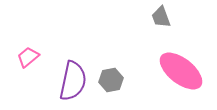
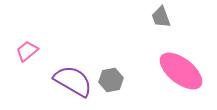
pink trapezoid: moved 1 px left, 6 px up
purple semicircle: rotated 72 degrees counterclockwise
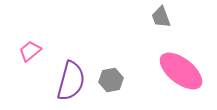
pink trapezoid: moved 3 px right
purple semicircle: moved 2 px left; rotated 75 degrees clockwise
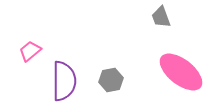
pink ellipse: moved 1 px down
purple semicircle: moved 7 px left; rotated 15 degrees counterclockwise
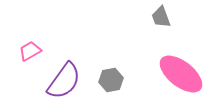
pink trapezoid: rotated 10 degrees clockwise
pink ellipse: moved 2 px down
purple semicircle: rotated 36 degrees clockwise
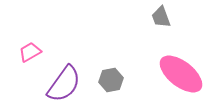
pink trapezoid: moved 1 px down
purple semicircle: moved 3 px down
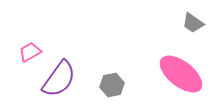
gray trapezoid: moved 32 px right, 6 px down; rotated 35 degrees counterclockwise
gray hexagon: moved 1 px right, 5 px down
purple semicircle: moved 5 px left, 5 px up
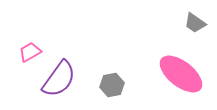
gray trapezoid: moved 2 px right
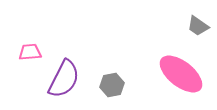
gray trapezoid: moved 3 px right, 3 px down
pink trapezoid: rotated 25 degrees clockwise
purple semicircle: moved 5 px right; rotated 9 degrees counterclockwise
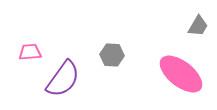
gray trapezoid: rotated 95 degrees counterclockwise
purple semicircle: moved 1 px left; rotated 9 degrees clockwise
gray hexagon: moved 30 px up; rotated 15 degrees clockwise
